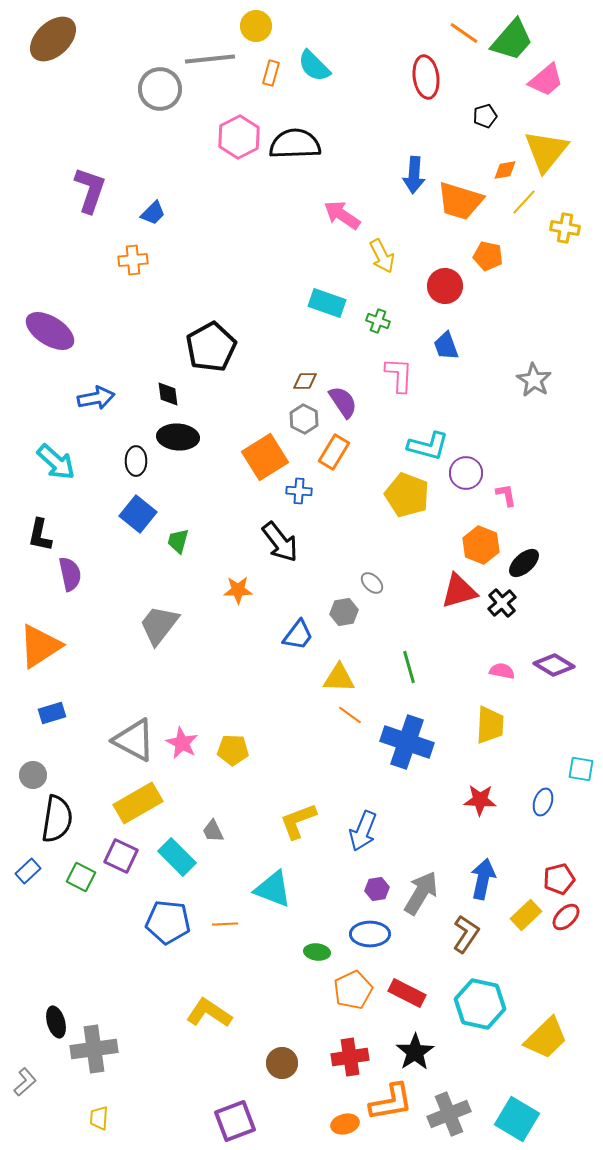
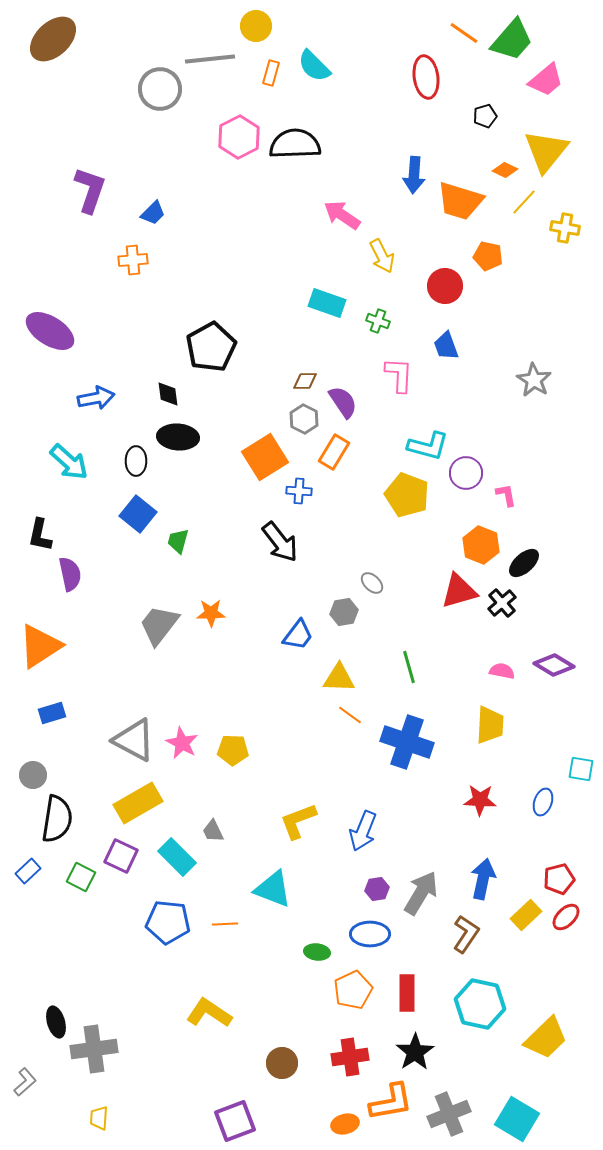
orange diamond at (505, 170): rotated 35 degrees clockwise
cyan arrow at (56, 462): moved 13 px right
orange star at (238, 590): moved 27 px left, 23 px down
red rectangle at (407, 993): rotated 63 degrees clockwise
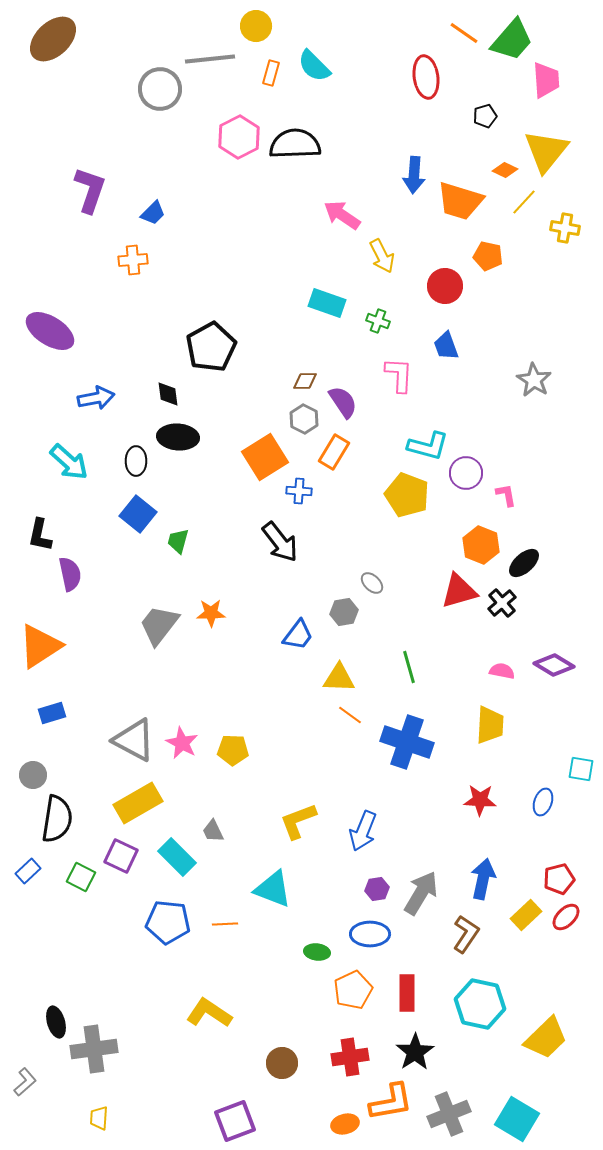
pink trapezoid at (546, 80): rotated 54 degrees counterclockwise
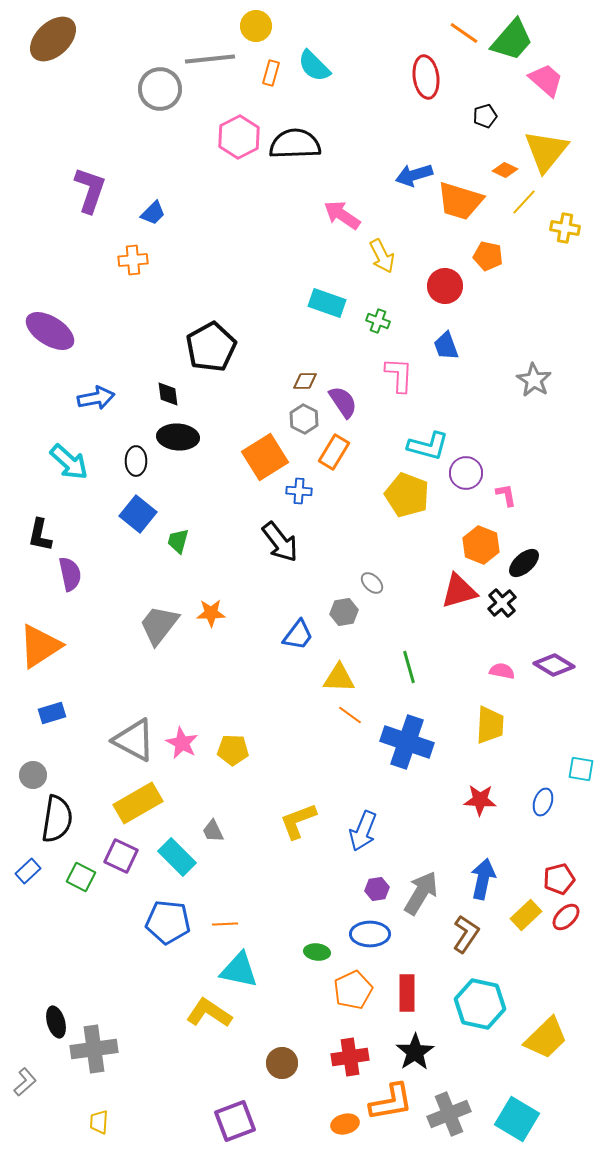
pink trapezoid at (546, 80): rotated 45 degrees counterclockwise
blue arrow at (414, 175): rotated 69 degrees clockwise
cyan triangle at (273, 889): moved 34 px left, 81 px down; rotated 9 degrees counterclockwise
yellow trapezoid at (99, 1118): moved 4 px down
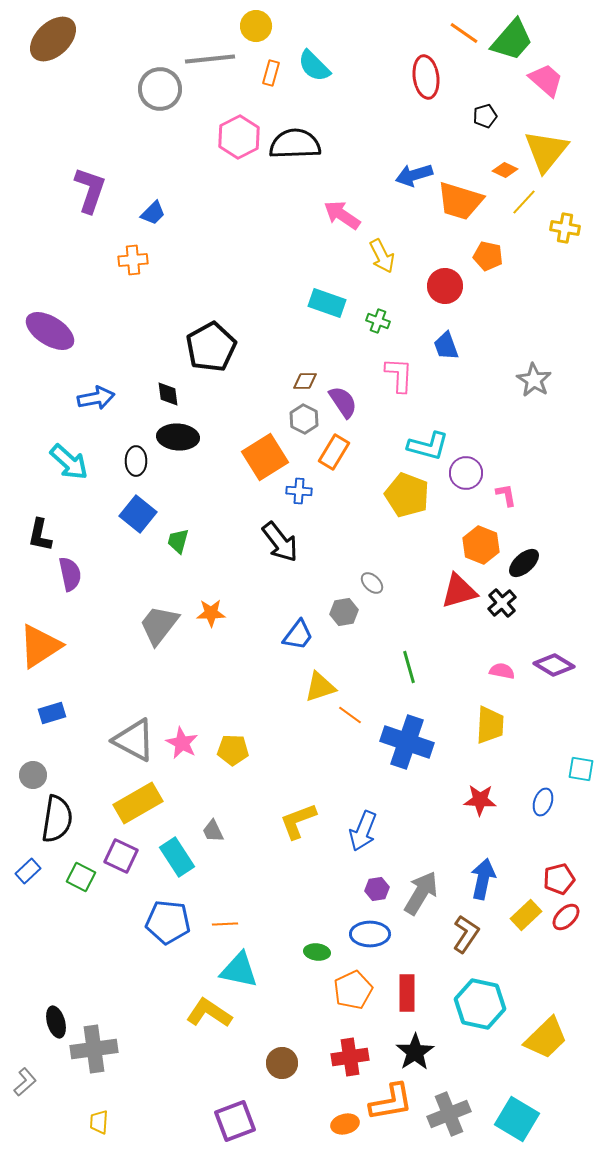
yellow triangle at (339, 678): moved 19 px left, 9 px down; rotated 20 degrees counterclockwise
cyan rectangle at (177, 857): rotated 12 degrees clockwise
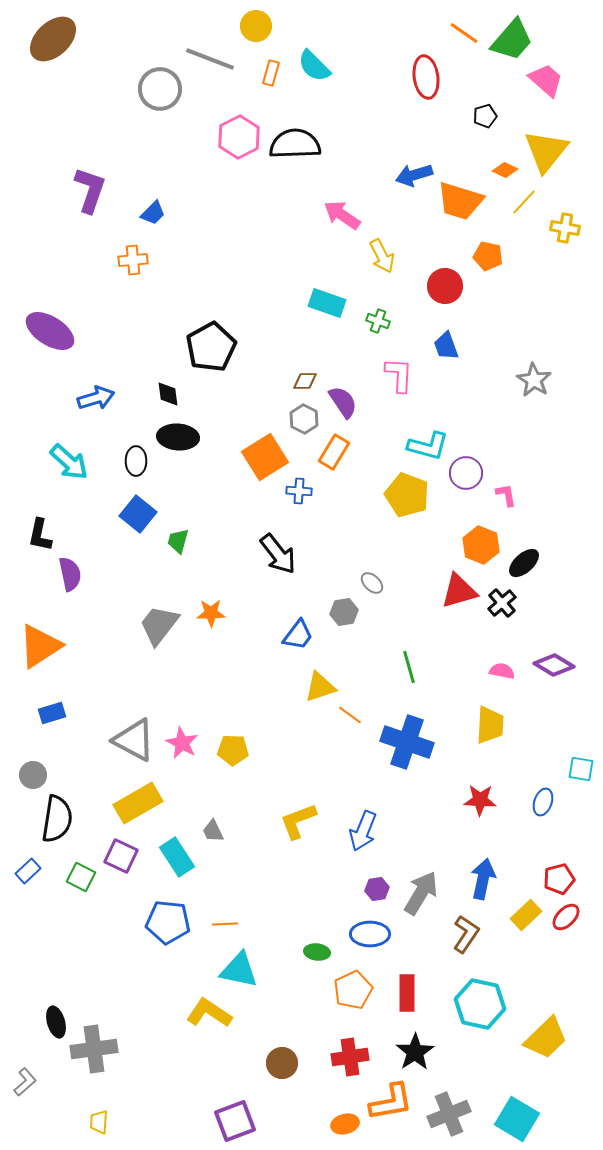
gray line at (210, 59): rotated 27 degrees clockwise
blue arrow at (96, 398): rotated 6 degrees counterclockwise
black arrow at (280, 542): moved 2 px left, 12 px down
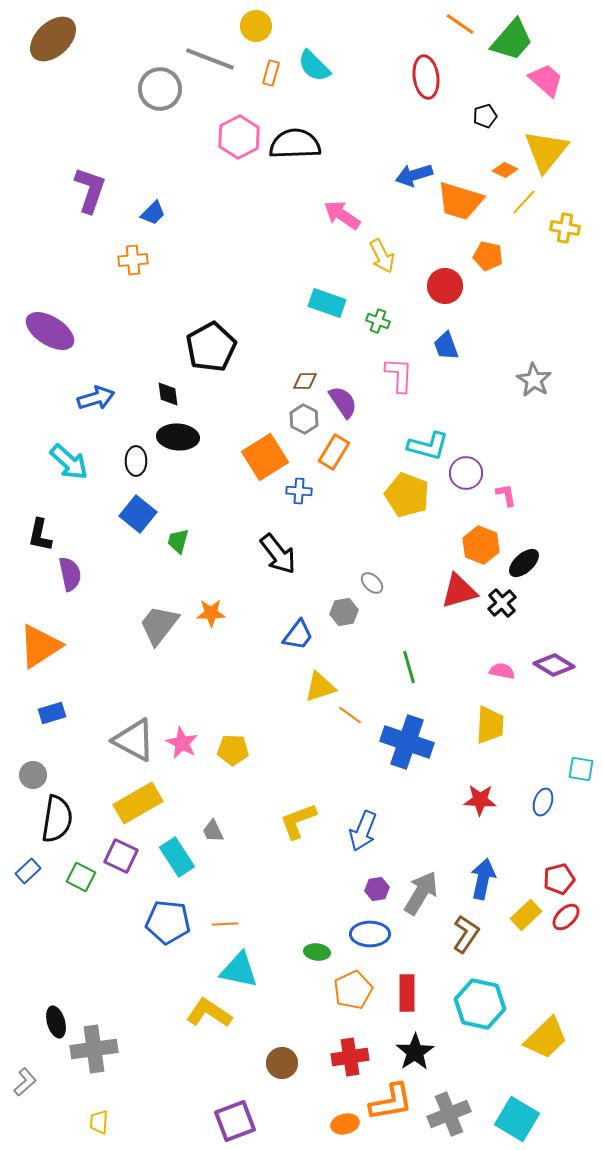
orange line at (464, 33): moved 4 px left, 9 px up
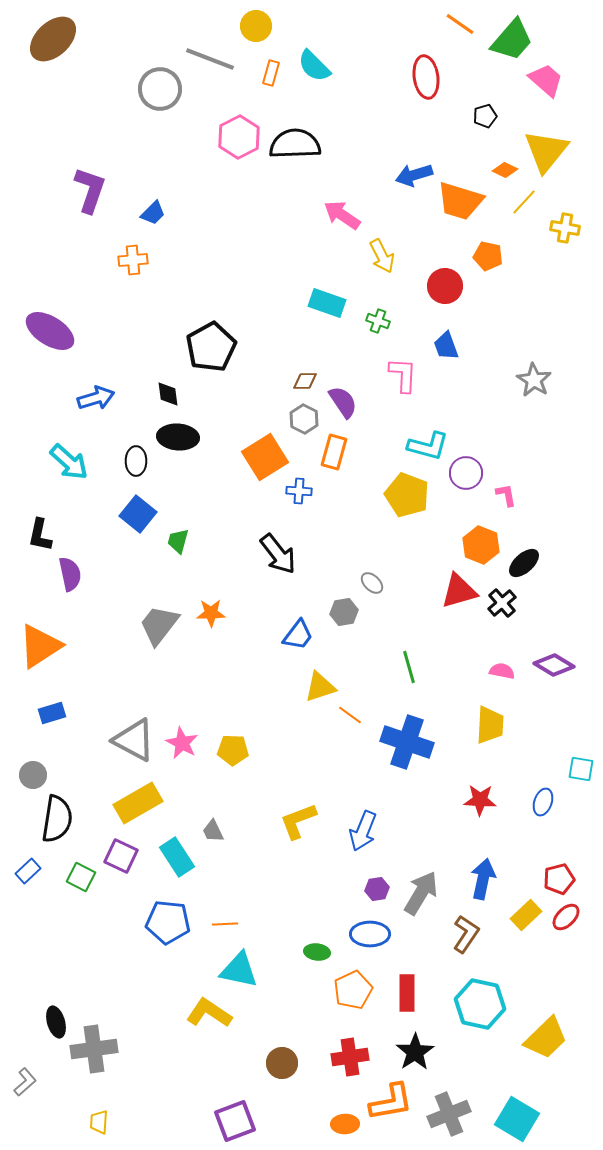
pink L-shape at (399, 375): moved 4 px right
orange rectangle at (334, 452): rotated 16 degrees counterclockwise
orange ellipse at (345, 1124): rotated 12 degrees clockwise
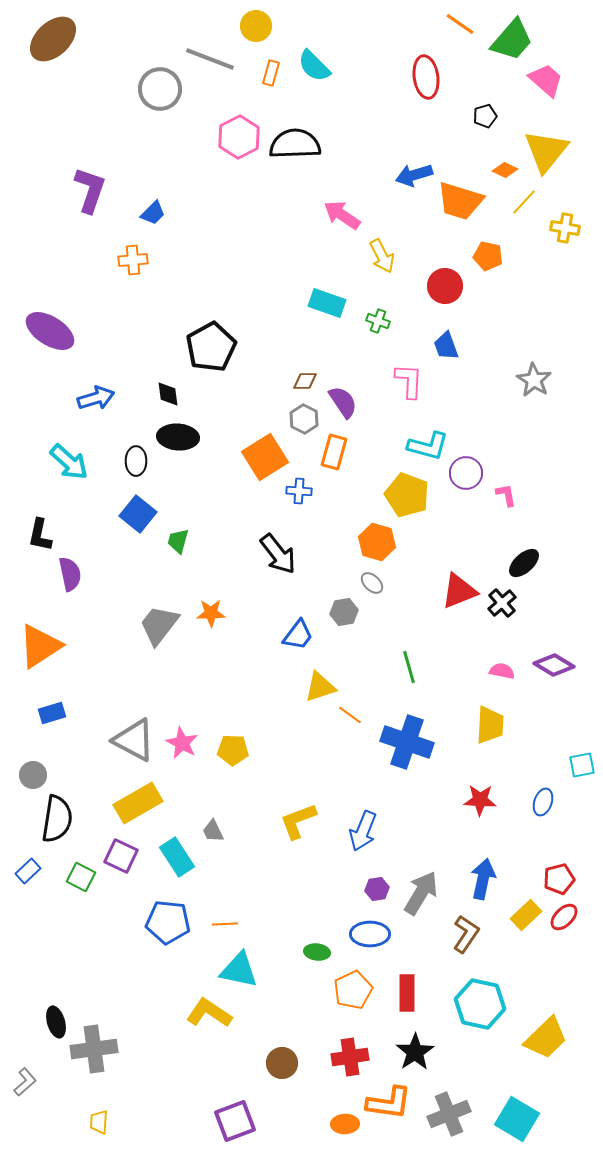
pink L-shape at (403, 375): moved 6 px right, 6 px down
orange hexagon at (481, 545): moved 104 px left, 3 px up; rotated 6 degrees counterclockwise
red triangle at (459, 591): rotated 6 degrees counterclockwise
cyan square at (581, 769): moved 1 px right, 4 px up; rotated 20 degrees counterclockwise
red ellipse at (566, 917): moved 2 px left
orange L-shape at (391, 1102): moved 2 px left, 1 px down; rotated 18 degrees clockwise
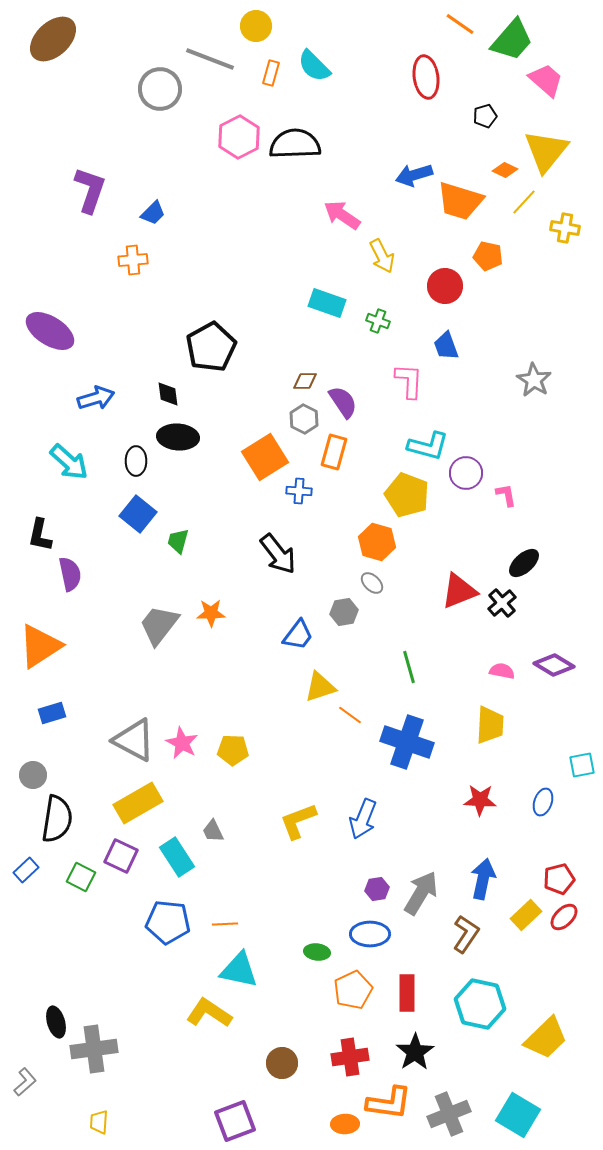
blue arrow at (363, 831): moved 12 px up
blue rectangle at (28, 871): moved 2 px left, 1 px up
cyan square at (517, 1119): moved 1 px right, 4 px up
